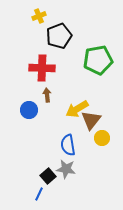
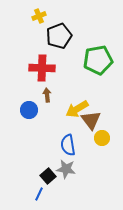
brown triangle: rotated 15 degrees counterclockwise
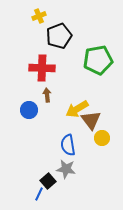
black square: moved 5 px down
